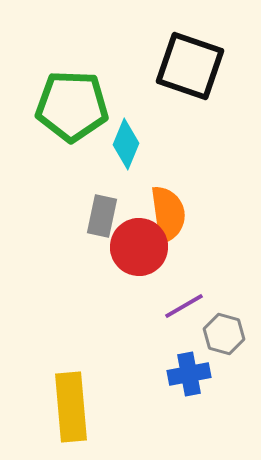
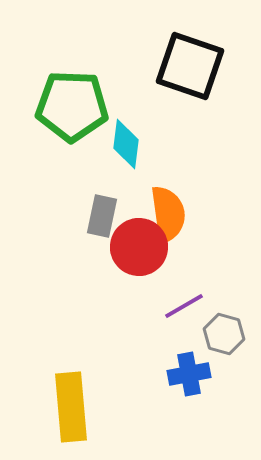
cyan diamond: rotated 15 degrees counterclockwise
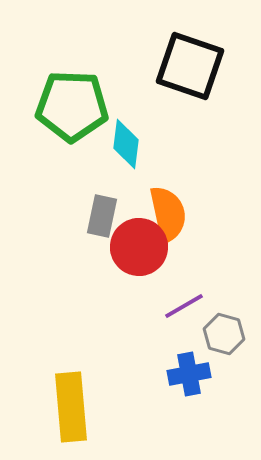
orange semicircle: rotated 4 degrees counterclockwise
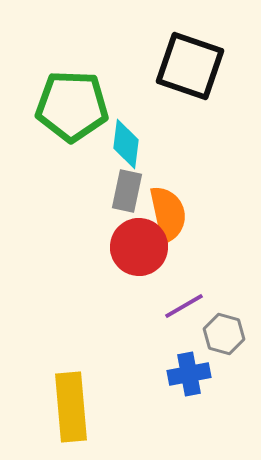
gray rectangle: moved 25 px right, 25 px up
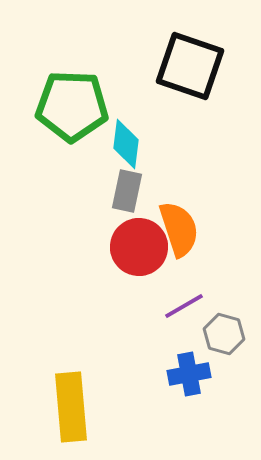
orange semicircle: moved 11 px right, 15 px down; rotated 6 degrees counterclockwise
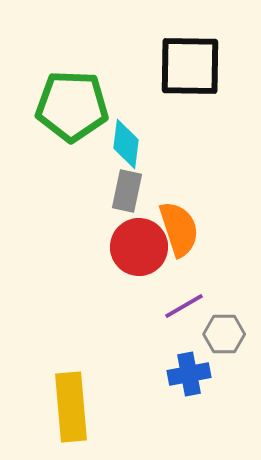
black square: rotated 18 degrees counterclockwise
gray hexagon: rotated 15 degrees counterclockwise
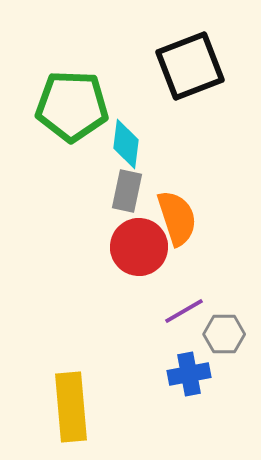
black square: rotated 22 degrees counterclockwise
orange semicircle: moved 2 px left, 11 px up
purple line: moved 5 px down
